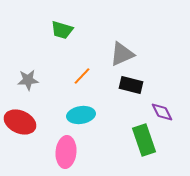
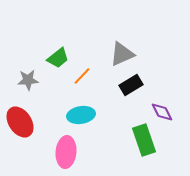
green trapezoid: moved 4 px left, 28 px down; rotated 55 degrees counterclockwise
black rectangle: rotated 45 degrees counterclockwise
red ellipse: rotated 32 degrees clockwise
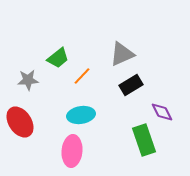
pink ellipse: moved 6 px right, 1 px up
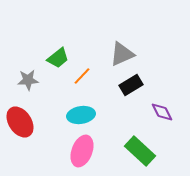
green rectangle: moved 4 px left, 11 px down; rotated 28 degrees counterclockwise
pink ellipse: moved 10 px right; rotated 16 degrees clockwise
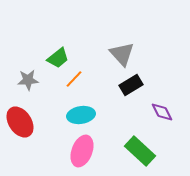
gray triangle: rotated 48 degrees counterclockwise
orange line: moved 8 px left, 3 px down
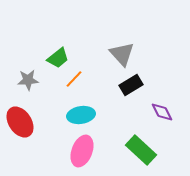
green rectangle: moved 1 px right, 1 px up
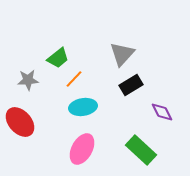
gray triangle: rotated 24 degrees clockwise
cyan ellipse: moved 2 px right, 8 px up
red ellipse: rotated 8 degrees counterclockwise
pink ellipse: moved 2 px up; rotated 8 degrees clockwise
